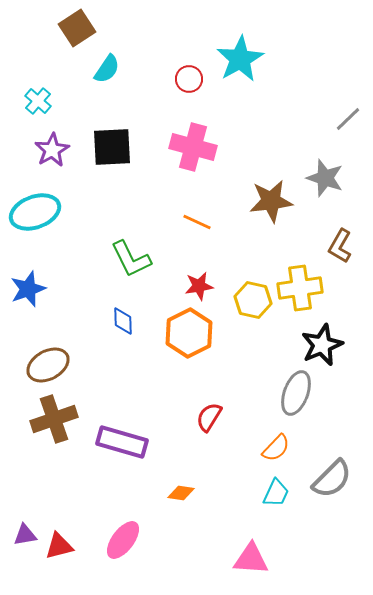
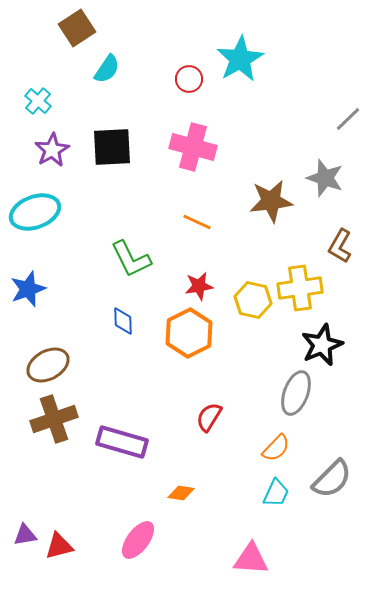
pink ellipse: moved 15 px right
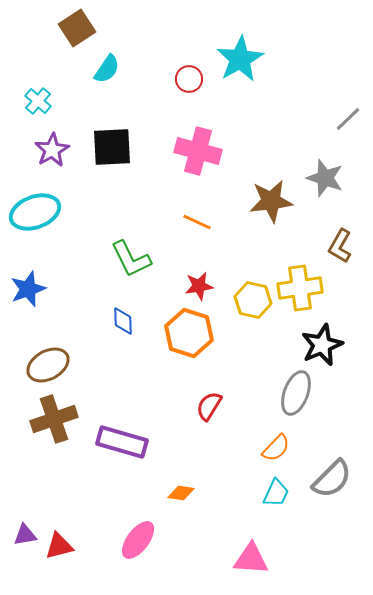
pink cross: moved 5 px right, 4 px down
orange hexagon: rotated 15 degrees counterclockwise
red semicircle: moved 11 px up
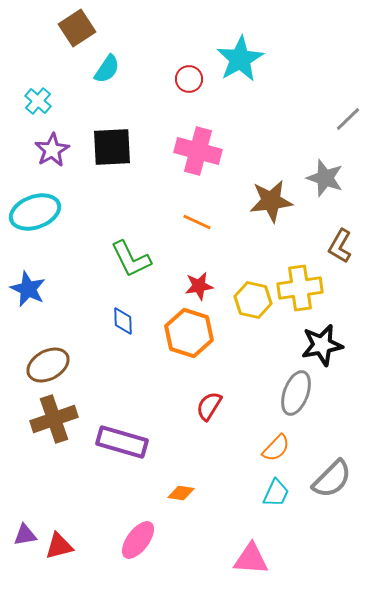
blue star: rotated 27 degrees counterclockwise
black star: rotated 12 degrees clockwise
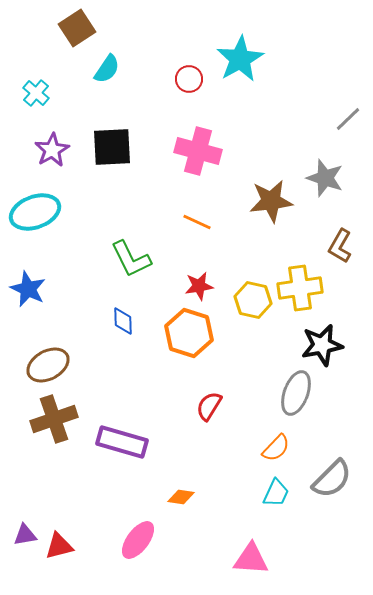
cyan cross: moved 2 px left, 8 px up
orange diamond: moved 4 px down
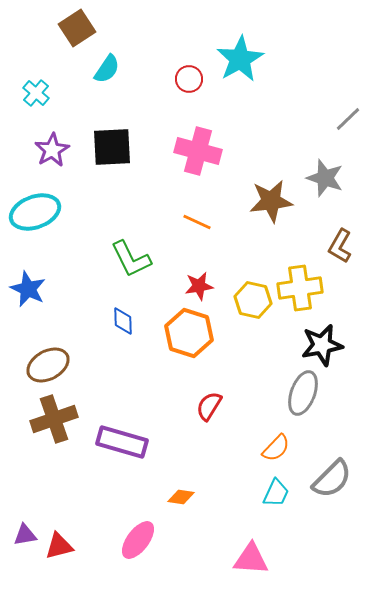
gray ellipse: moved 7 px right
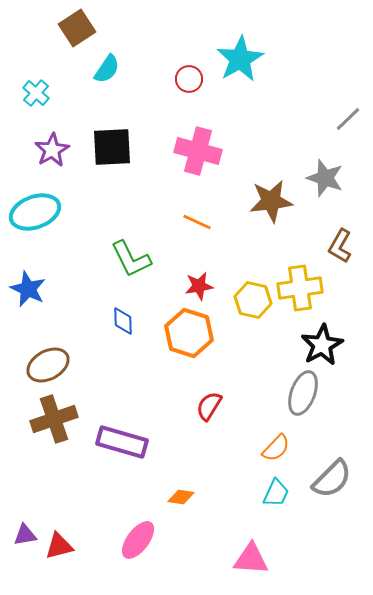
black star: rotated 18 degrees counterclockwise
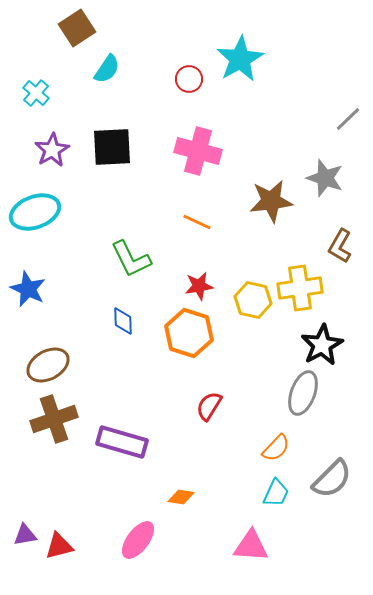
pink triangle: moved 13 px up
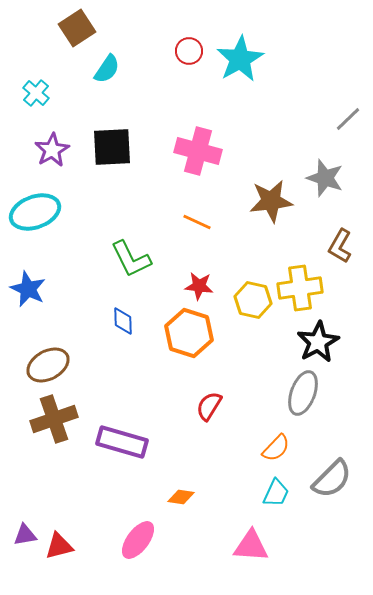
red circle: moved 28 px up
red star: rotated 16 degrees clockwise
black star: moved 4 px left, 3 px up
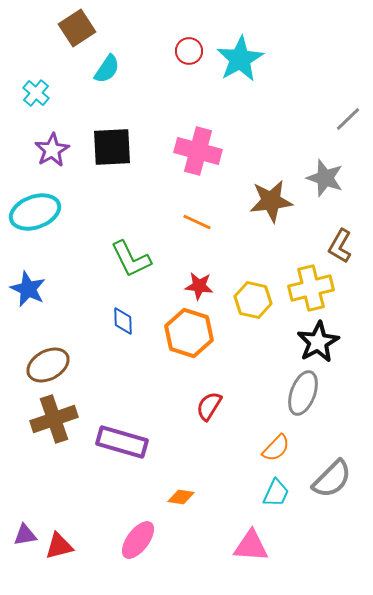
yellow cross: moved 11 px right; rotated 6 degrees counterclockwise
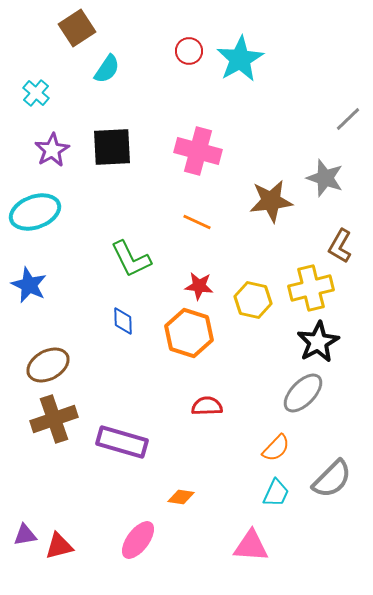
blue star: moved 1 px right, 4 px up
gray ellipse: rotated 24 degrees clockwise
red semicircle: moved 2 px left; rotated 56 degrees clockwise
